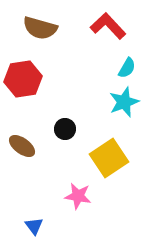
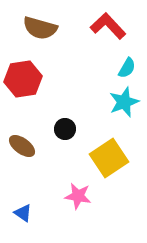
blue triangle: moved 11 px left, 13 px up; rotated 18 degrees counterclockwise
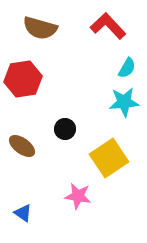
cyan star: rotated 16 degrees clockwise
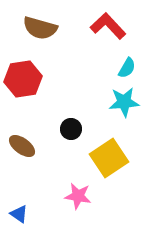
black circle: moved 6 px right
blue triangle: moved 4 px left, 1 px down
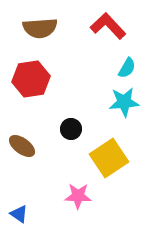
brown semicircle: rotated 20 degrees counterclockwise
red hexagon: moved 8 px right
pink star: rotated 8 degrees counterclockwise
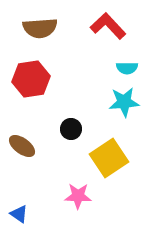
cyan semicircle: rotated 60 degrees clockwise
